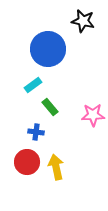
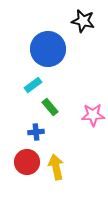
blue cross: rotated 14 degrees counterclockwise
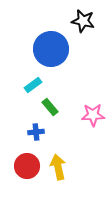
blue circle: moved 3 px right
red circle: moved 4 px down
yellow arrow: moved 2 px right
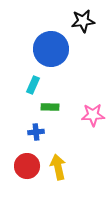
black star: rotated 20 degrees counterclockwise
cyan rectangle: rotated 30 degrees counterclockwise
green rectangle: rotated 48 degrees counterclockwise
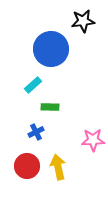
cyan rectangle: rotated 24 degrees clockwise
pink star: moved 25 px down
blue cross: rotated 21 degrees counterclockwise
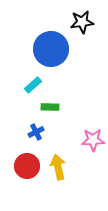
black star: moved 1 px left, 1 px down
